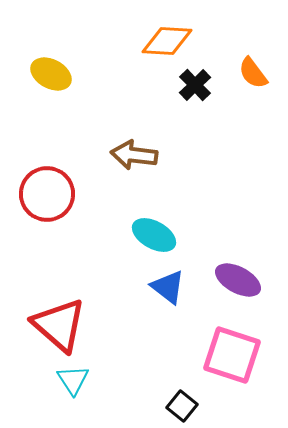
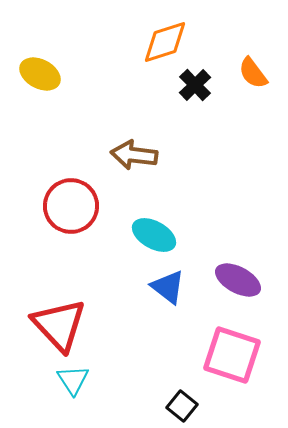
orange diamond: moved 2 px left, 1 px down; rotated 21 degrees counterclockwise
yellow ellipse: moved 11 px left
red circle: moved 24 px right, 12 px down
red triangle: rotated 6 degrees clockwise
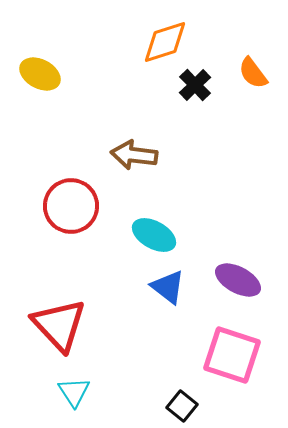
cyan triangle: moved 1 px right, 12 px down
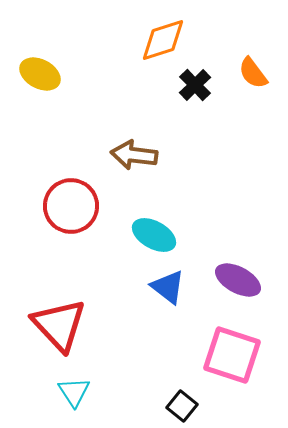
orange diamond: moved 2 px left, 2 px up
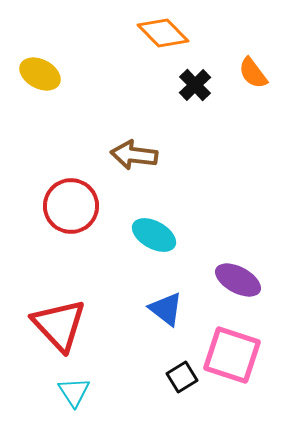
orange diamond: moved 7 px up; rotated 63 degrees clockwise
blue triangle: moved 2 px left, 22 px down
black square: moved 29 px up; rotated 20 degrees clockwise
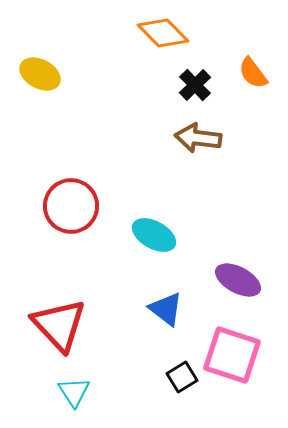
brown arrow: moved 64 px right, 17 px up
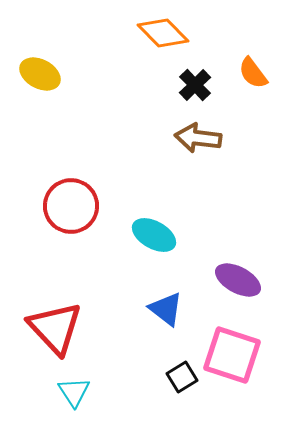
red triangle: moved 4 px left, 3 px down
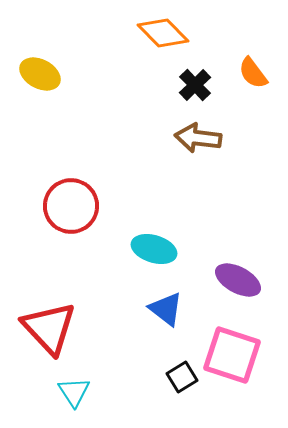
cyan ellipse: moved 14 px down; rotated 12 degrees counterclockwise
red triangle: moved 6 px left
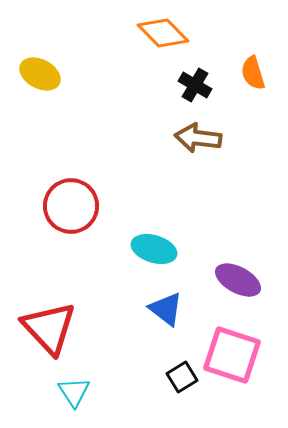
orange semicircle: rotated 20 degrees clockwise
black cross: rotated 16 degrees counterclockwise
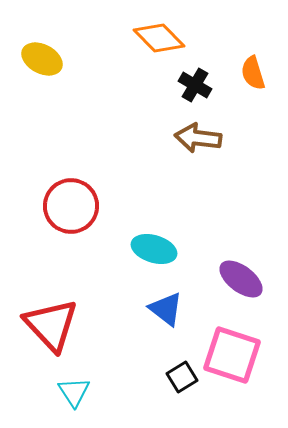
orange diamond: moved 4 px left, 5 px down
yellow ellipse: moved 2 px right, 15 px up
purple ellipse: moved 3 px right, 1 px up; rotated 9 degrees clockwise
red triangle: moved 2 px right, 3 px up
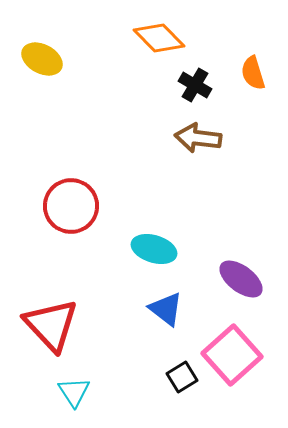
pink square: rotated 30 degrees clockwise
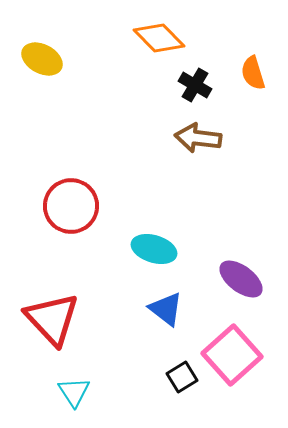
red triangle: moved 1 px right, 6 px up
